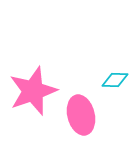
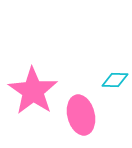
pink star: rotated 18 degrees counterclockwise
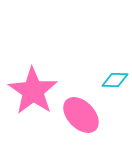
pink ellipse: rotated 30 degrees counterclockwise
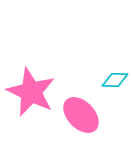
pink star: moved 2 px left, 1 px down; rotated 9 degrees counterclockwise
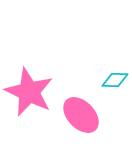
pink star: moved 2 px left
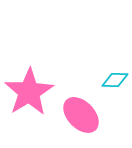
pink star: rotated 15 degrees clockwise
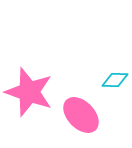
pink star: rotated 21 degrees counterclockwise
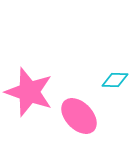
pink ellipse: moved 2 px left, 1 px down
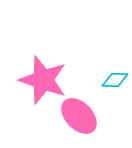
pink star: moved 14 px right, 12 px up
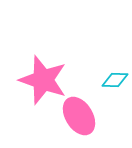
pink ellipse: rotated 12 degrees clockwise
